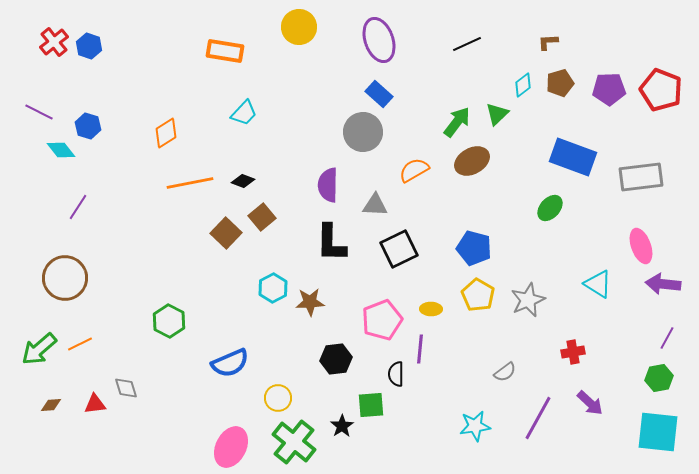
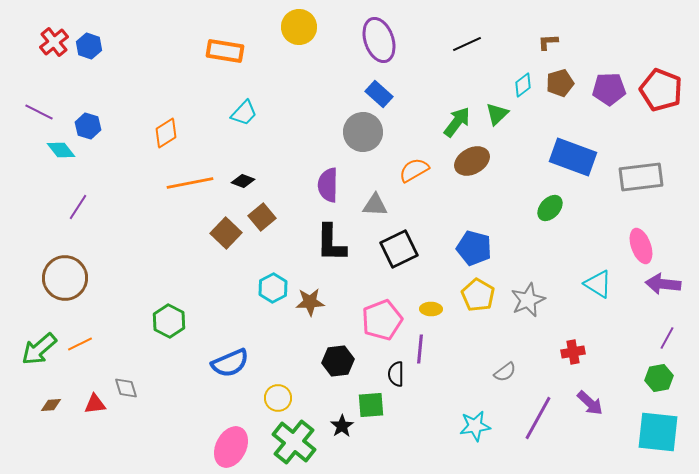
black hexagon at (336, 359): moved 2 px right, 2 px down
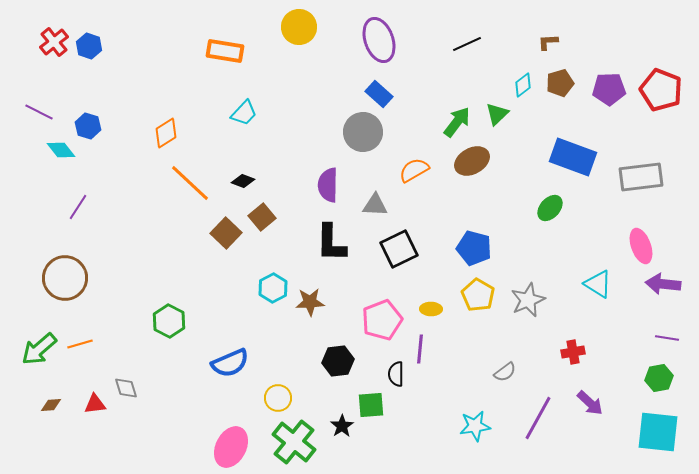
orange line at (190, 183): rotated 54 degrees clockwise
purple line at (667, 338): rotated 70 degrees clockwise
orange line at (80, 344): rotated 10 degrees clockwise
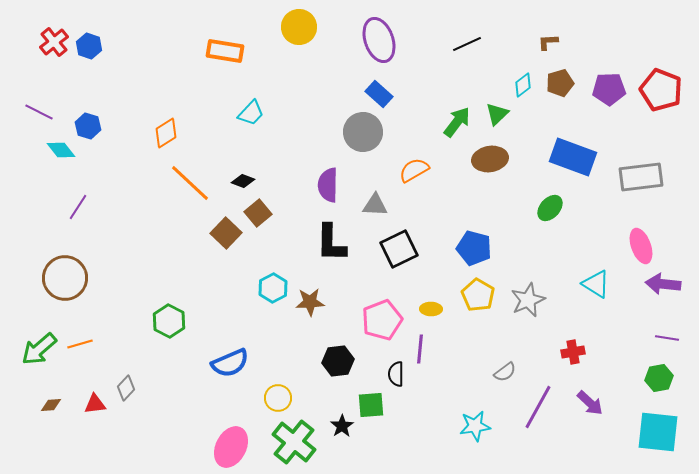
cyan trapezoid at (244, 113): moved 7 px right
brown ellipse at (472, 161): moved 18 px right, 2 px up; rotated 20 degrees clockwise
brown square at (262, 217): moved 4 px left, 4 px up
cyan triangle at (598, 284): moved 2 px left
gray diamond at (126, 388): rotated 60 degrees clockwise
purple line at (538, 418): moved 11 px up
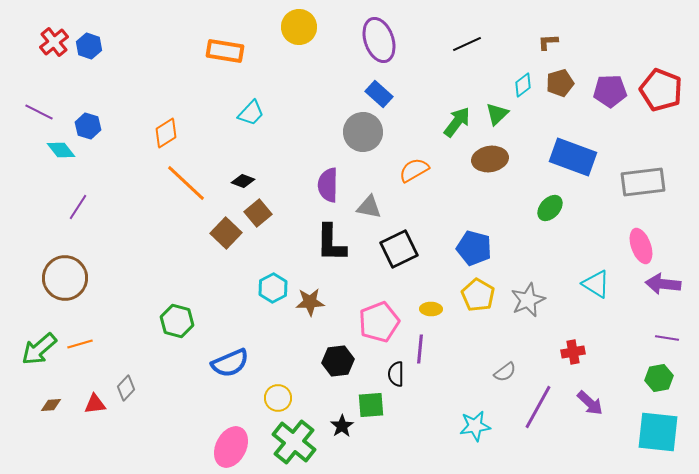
purple pentagon at (609, 89): moved 1 px right, 2 px down
gray rectangle at (641, 177): moved 2 px right, 5 px down
orange line at (190, 183): moved 4 px left
gray triangle at (375, 205): moved 6 px left, 2 px down; rotated 8 degrees clockwise
pink pentagon at (382, 320): moved 3 px left, 2 px down
green hexagon at (169, 321): moved 8 px right; rotated 12 degrees counterclockwise
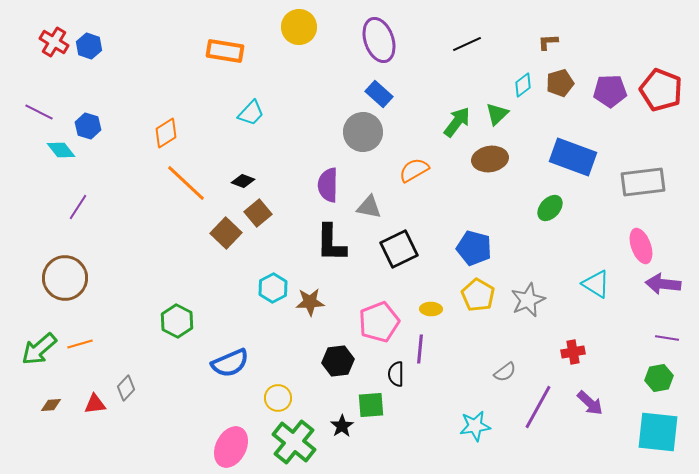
red cross at (54, 42): rotated 20 degrees counterclockwise
green hexagon at (177, 321): rotated 12 degrees clockwise
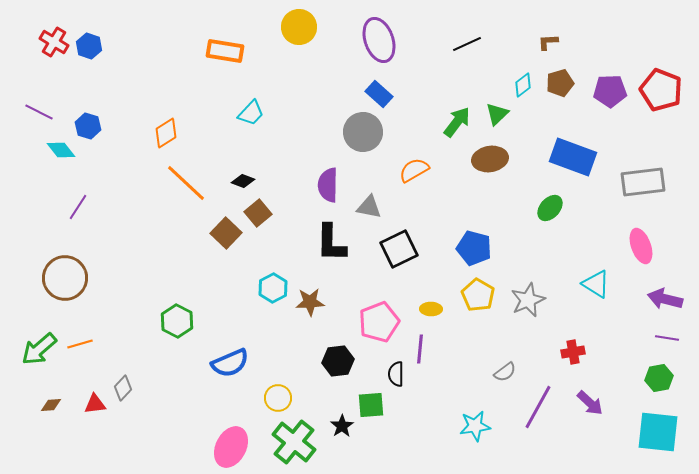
purple arrow at (663, 284): moved 2 px right, 15 px down; rotated 8 degrees clockwise
gray diamond at (126, 388): moved 3 px left
